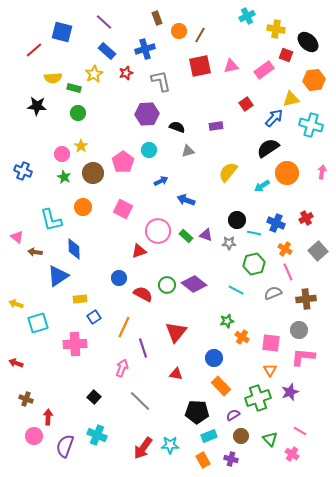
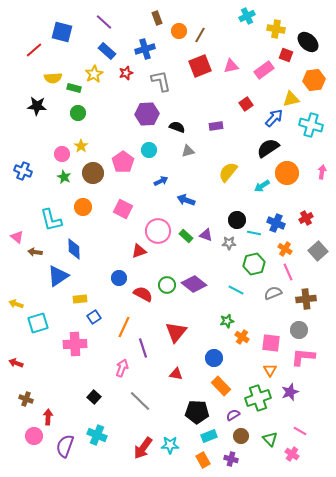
red square at (200, 66): rotated 10 degrees counterclockwise
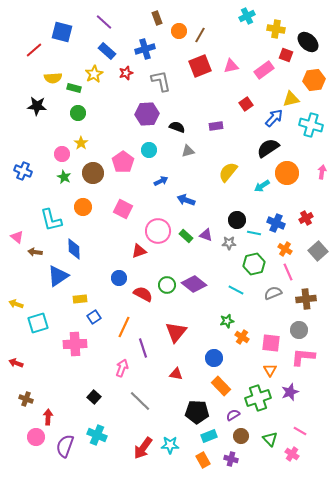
yellow star at (81, 146): moved 3 px up
pink circle at (34, 436): moved 2 px right, 1 px down
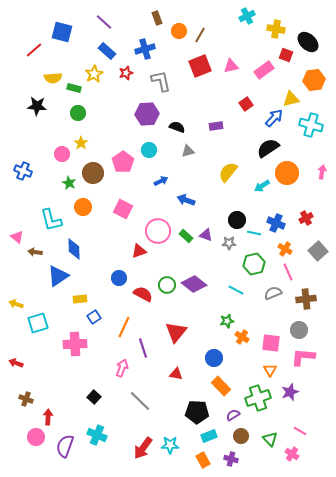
green star at (64, 177): moved 5 px right, 6 px down
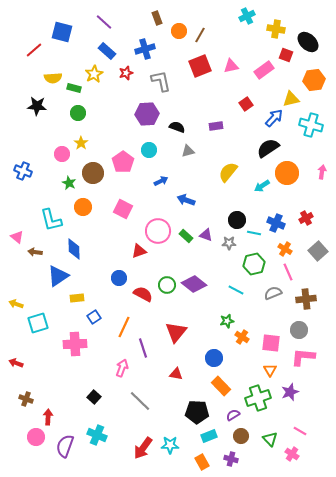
yellow rectangle at (80, 299): moved 3 px left, 1 px up
orange rectangle at (203, 460): moved 1 px left, 2 px down
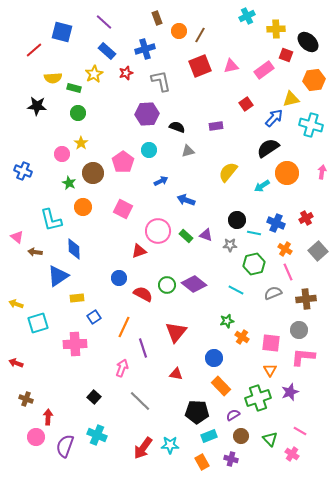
yellow cross at (276, 29): rotated 12 degrees counterclockwise
gray star at (229, 243): moved 1 px right, 2 px down
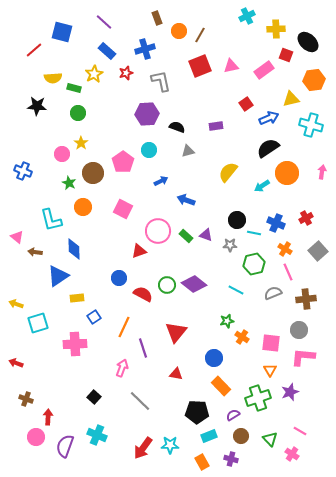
blue arrow at (274, 118): moved 5 px left; rotated 24 degrees clockwise
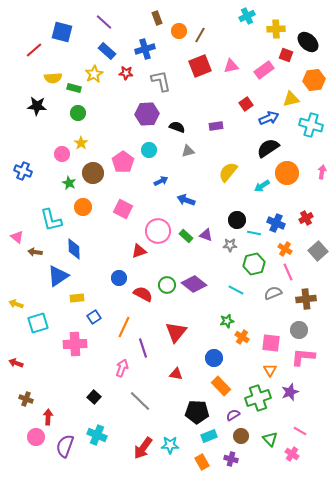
red star at (126, 73): rotated 24 degrees clockwise
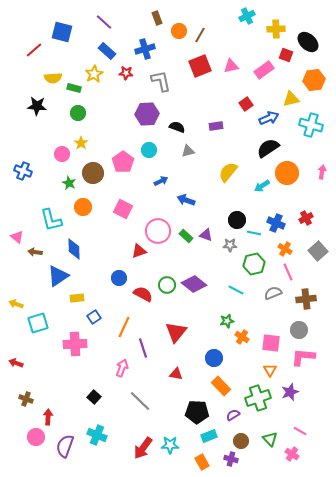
brown circle at (241, 436): moved 5 px down
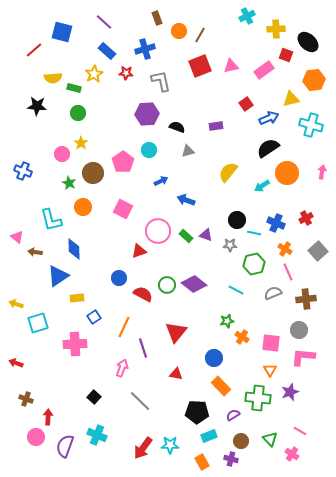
green cross at (258, 398): rotated 25 degrees clockwise
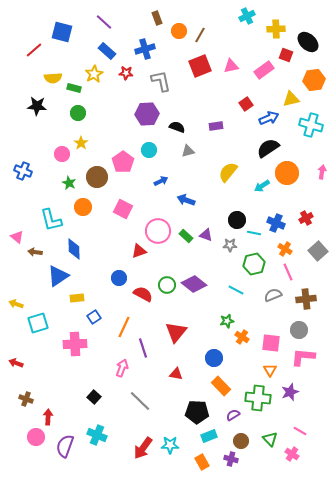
brown circle at (93, 173): moved 4 px right, 4 px down
gray semicircle at (273, 293): moved 2 px down
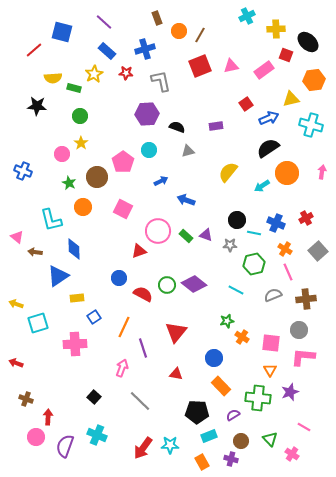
green circle at (78, 113): moved 2 px right, 3 px down
pink line at (300, 431): moved 4 px right, 4 px up
